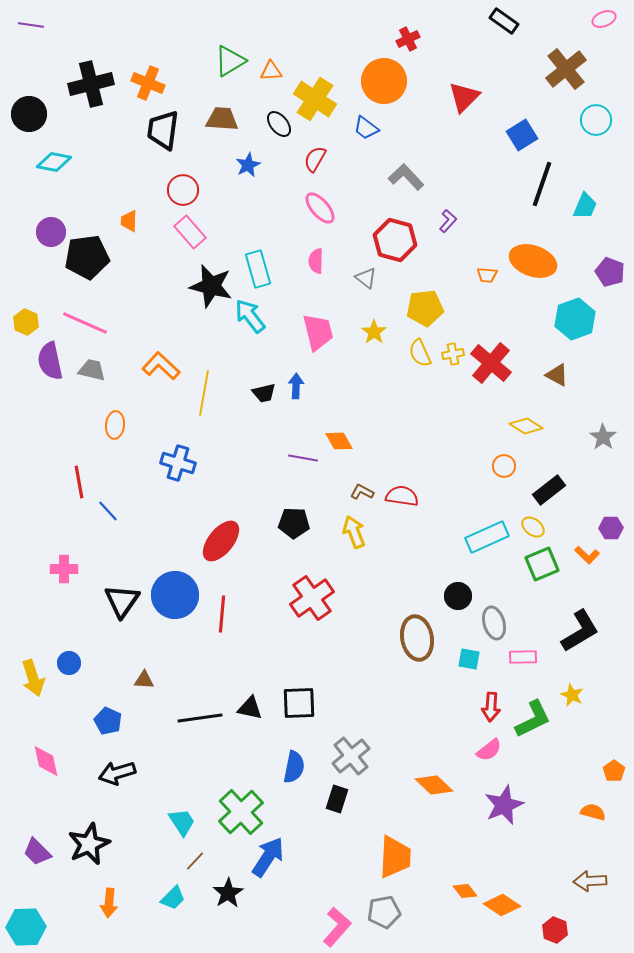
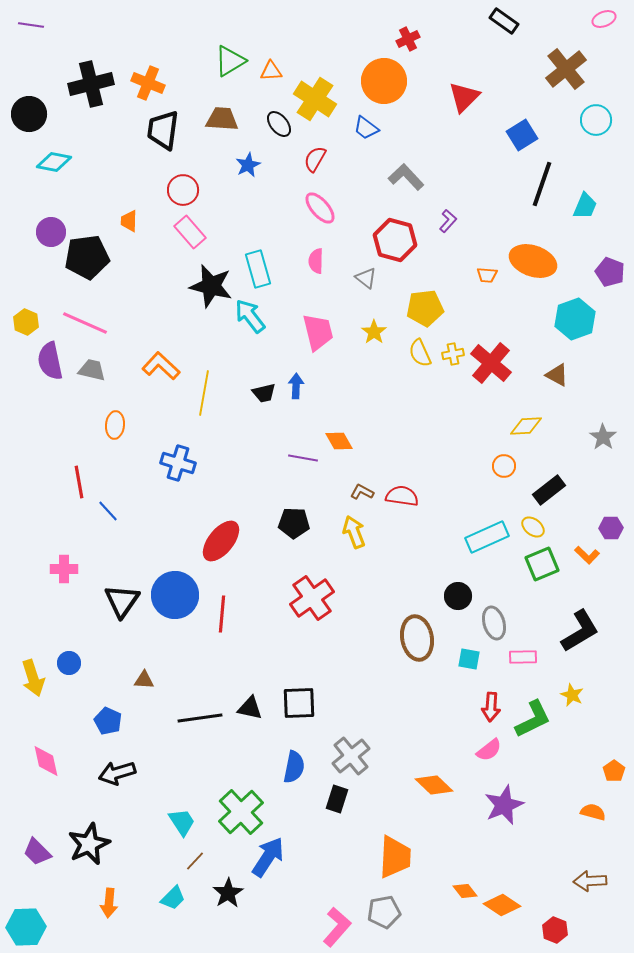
yellow diamond at (526, 426): rotated 36 degrees counterclockwise
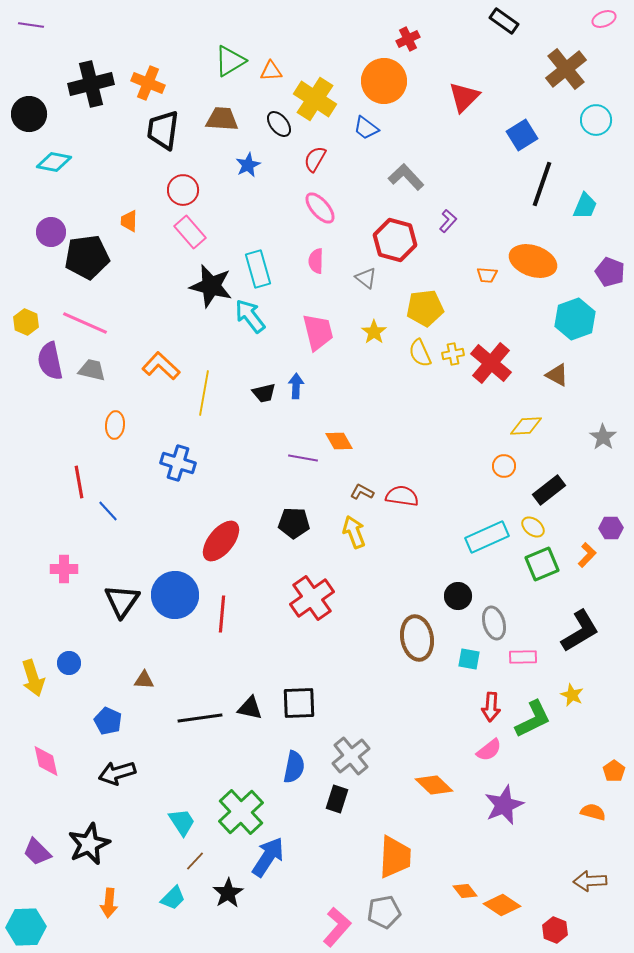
orange L-shape at (587, 555): rotated 90 degrees counterclockwise
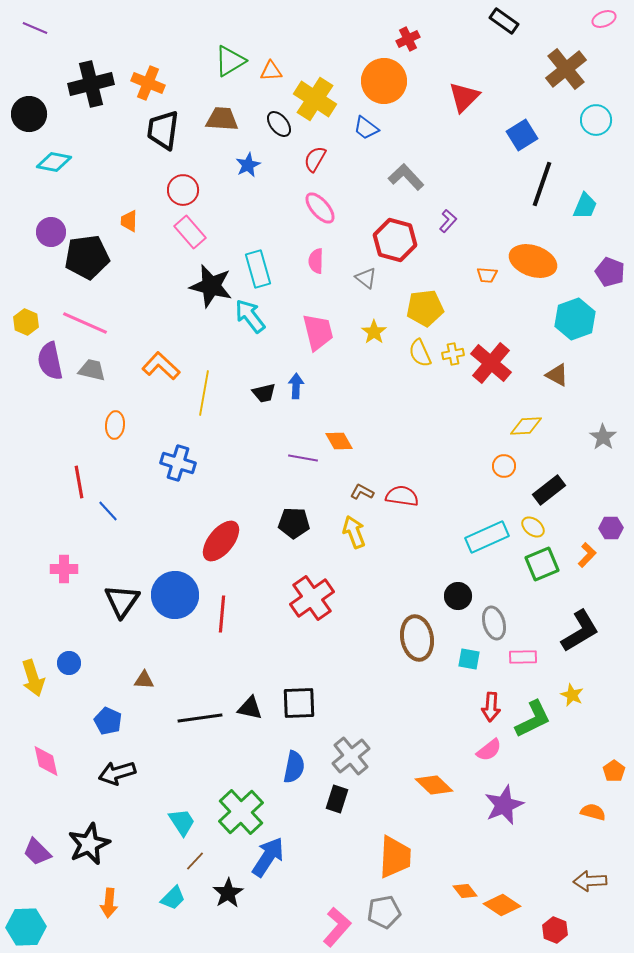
purple line at (31, 25): moved 4 px right, 3 px down; rotated 15 degrees clockwise
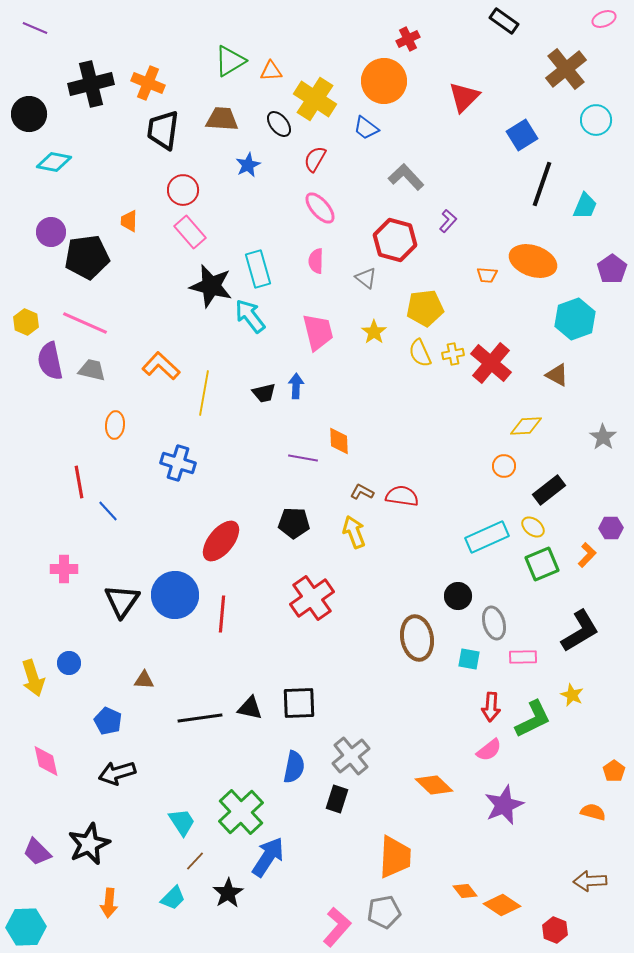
purple pentagon at (610, 272): moved 2 px right, 3 px up; rotated 16 degrees clockwise
orange diamond at (339, 441): rotated 28 degrees clockwise
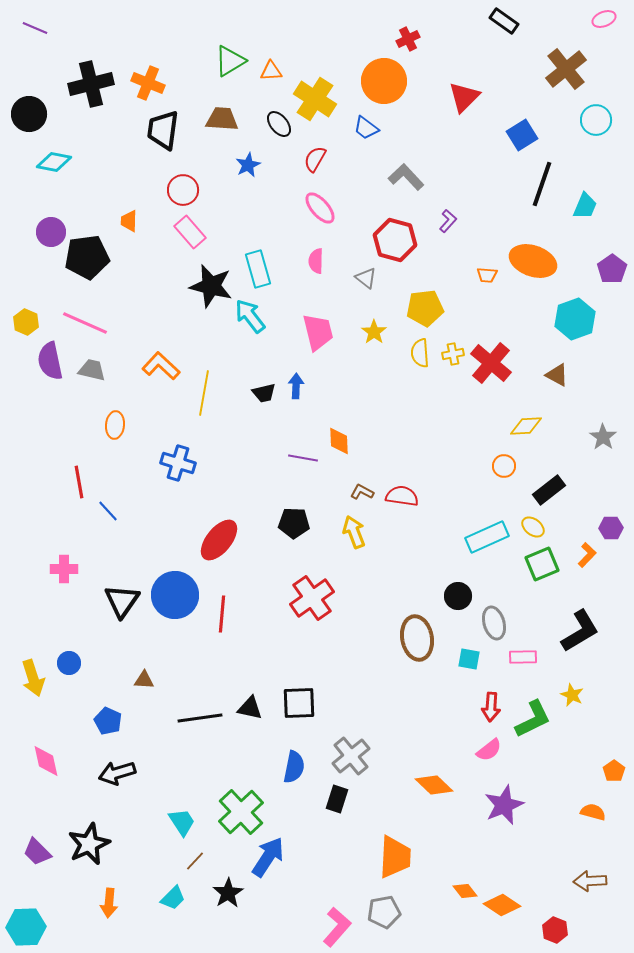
yellow semicircle at (420, 353): rotated 20 degrees clockwise
red ellipse at (221, 541): moved 2 px left, 1 px up
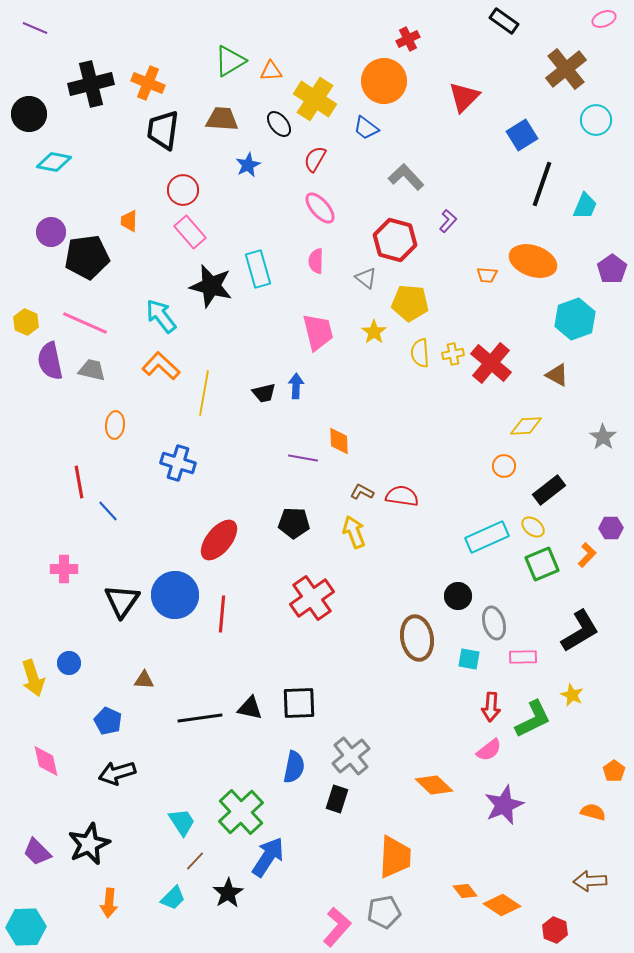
yellow pentagon at (425, 308): moved 15 px left, 5 px up; rotated 12 degrees clockwise
cyan arrow at (250, 316): moved 89 px left
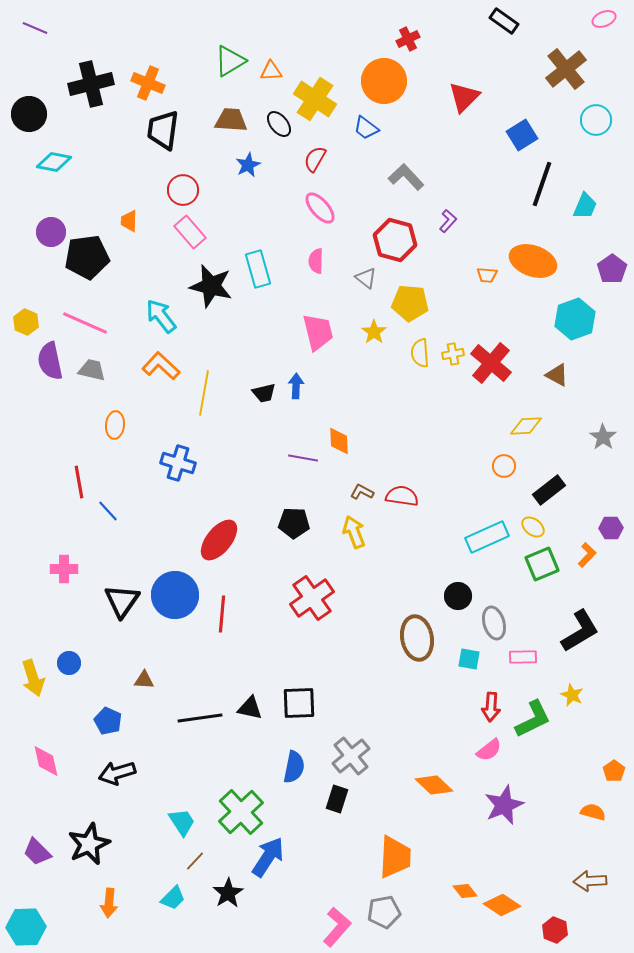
brown trapezoid at (222, 119): moved 9 px right, 1 px down
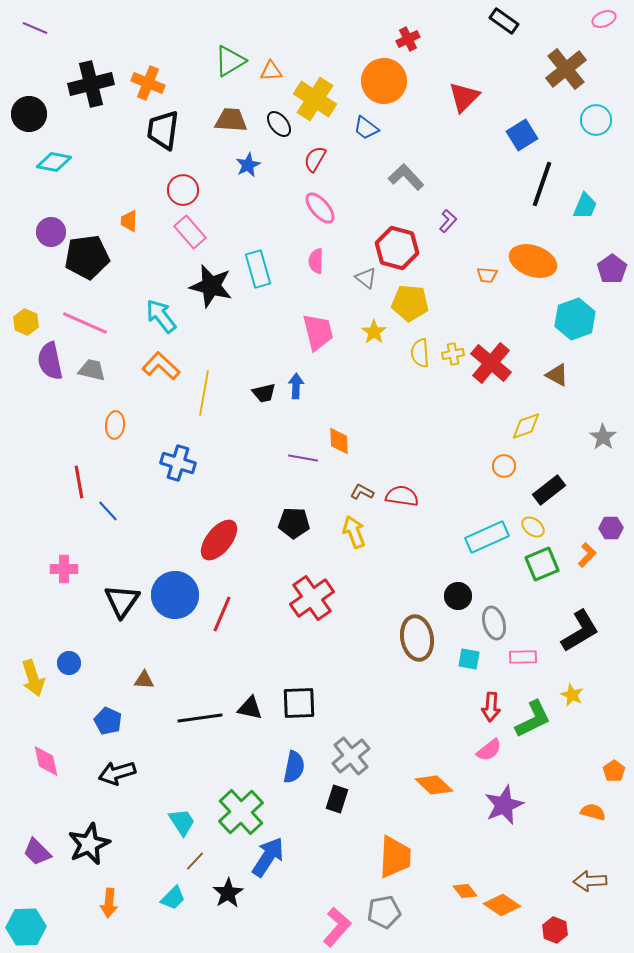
red hexagon at (395, 240): moved 2 px right, 8 px down
yellow diamond at (526, 426): rotated 16 degrees counterclockwise
red line at (222, 614): rotated 18 degrees clockwise
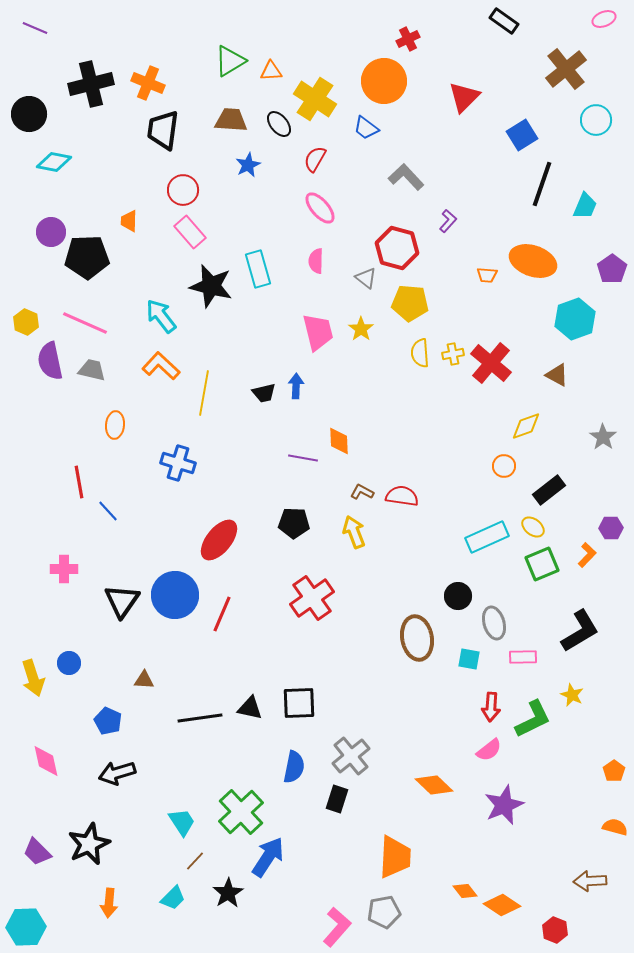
black pentagon at (87, 257): rotated 6 degrees clockwise
yellow star at (374, 332): moved 13 px left, 3 px up
orange semicircle at (593, 812): moved 22 px right, 15 px down
